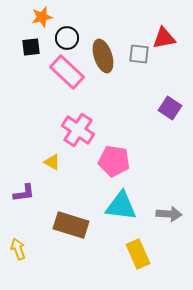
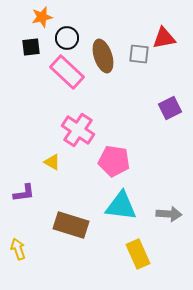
purple square: rotated 30 degrees clockwise
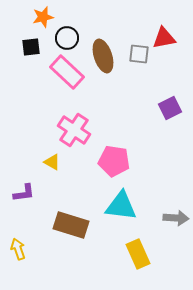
orange star: moved 1 px right
pink cross: moved 4 px left
gray arrow: moved 7 px right, 4 px down
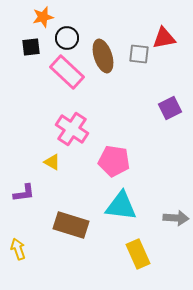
pink cross: moved 2 px left, 1 px up
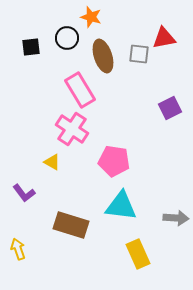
orange star: moved 48 px right; rotated 30 degrees clockwise
pink rectangle: moved 13 px right, 18 px down; rotated 16 degrees clockwise
purple L-shape: rotated 60 degrees clockwise
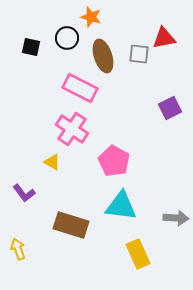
black square: rotated 18 degrees clockwise
pink rectangle: moved 2 px up; rotated 32 degrees counterclockwise
pink pentagon: rotated 20 degrees clockwise
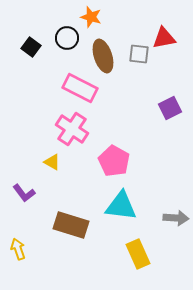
black square: rotated 24 degrees clockwise
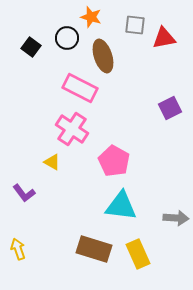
gray square: moved 4 px left, 29 px up
brown rectangle: moved 23 px right, 24 px down
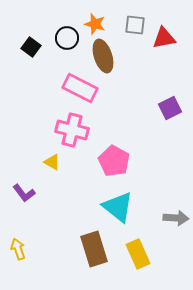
orange star: moved 4 px right, 7 px down
pink cross: moved 1 px down; rotated 20 degrees counterclockwise
cyan triangle: moved 3 px left, 1 px down; rotated 32 degrees clockwise
brown rectangle: rotated 56 degrees clockwise
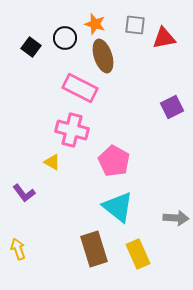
black circle: moved 2 px left
purple square: moved 2 px right, 1 px up
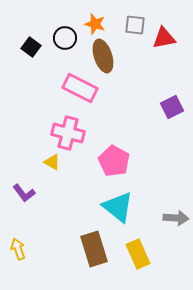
pink cross: moved 4 px left, 3 px down
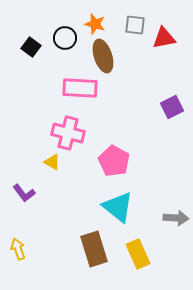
pink rectangle: rotated 24 degrees counterclockwise
